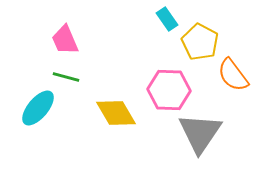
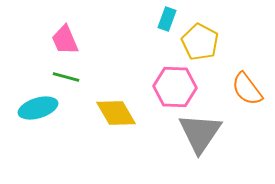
cyan rectangle: rotated 55 degrees clockwise
orange semicircle: moved 14 px right, 14 px down
pink hexagon: moved 6 px right, 3 px up
cyan ellipse: rotated 33 degrees clockwise
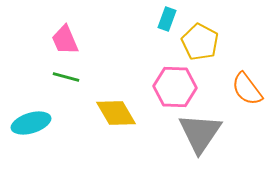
cyan ellipse: moved 7 px left, 15 px down
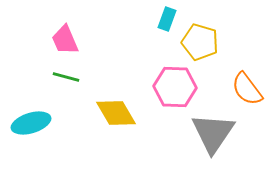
yellow pentagon: rotated 12 degrees counterclockwise
gray triangle: moved 13 px right
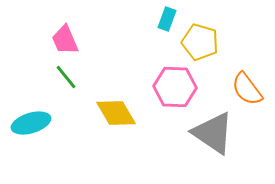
green line: rotated 36 degrees clockwise
gray triangle: rotated 30 degrees counterclockwise
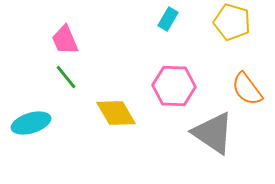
cyan rectangle: moved 1 px right; rotated 10 degrees clockwise
yellow pentagon: moved 32 px right, 20 px up
pink hexagon: moved 1 px left, 1 px up
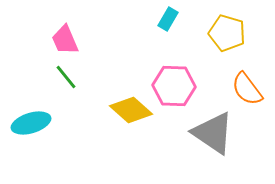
yellow pentagon: moved 5 px left, 11 px down
yellow diamond: moved 15 px right, 3 px up; rotated 18 degrees counterclockwise
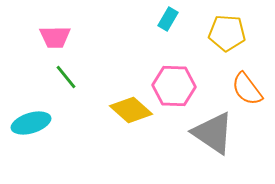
yellow pentagon: rotated 12 degrees counterclockwise
pink trapezoid: moved 10 px left, 3 px up; rotated 68 degrees counterclockwise
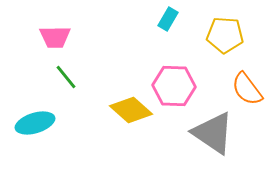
yellow pentagon: moved 2 px left, 2 px down
cyan ellipse: moved 4 px right
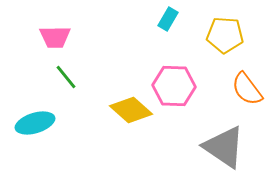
gray triangle: moved 11 px right, 14 px down
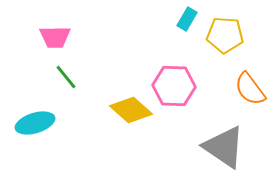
cyan rectangle: moved 19 px right
orange semicircle: moved 3 px right
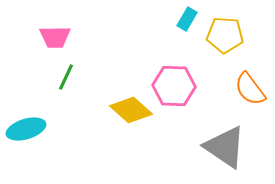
green line: rotated 64 degrees clockwise
cyan ellipse: moved 9 px left, 6 px down
gray triangle: moved 1 px right
